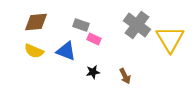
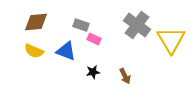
yellow triangle: moved 1 px right, 1 px down
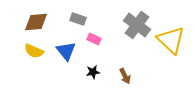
gray rectangle: moved 3 px left, 6 px up
yellow triangle: rotated 16 degrees counterclockwise
blue triangle: rotated 30 degrees clockwise
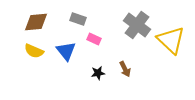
black star: moved 5 px right, 1 px down
brown arrow: moved 7 px up
